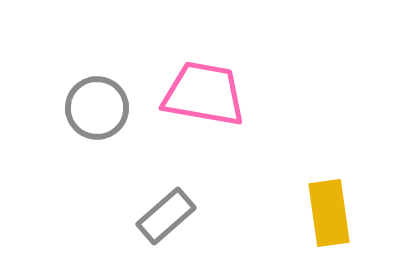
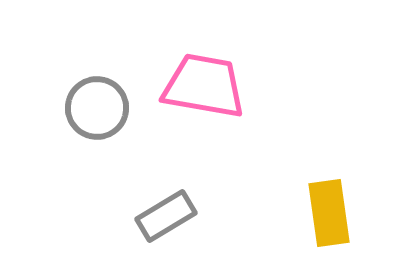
pink trapezoid: moved 8 px up
gray rectangle: rotated 10 degrees clockwise
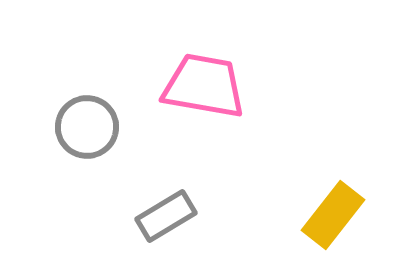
gray circle: moved 10 px left, 19 px down
yellow rectangle: moved 4 px right, 2 px down; rotated 46 degrees clockwise
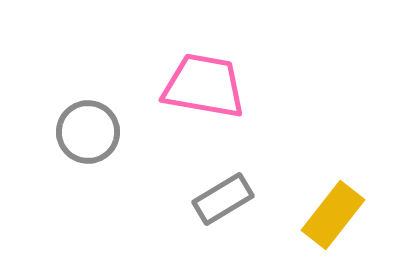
gray circle: moved 1 px right, 5 px down
gray rectangle: moved 57 px right, 17 px up
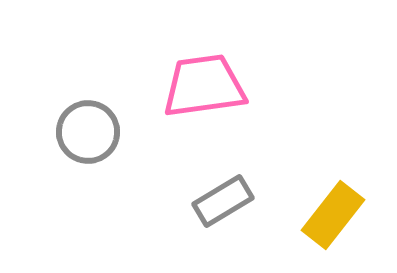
pink trapezoid: rotated 18 degrees counterclockwise
gray rectangle: moved 2 px down
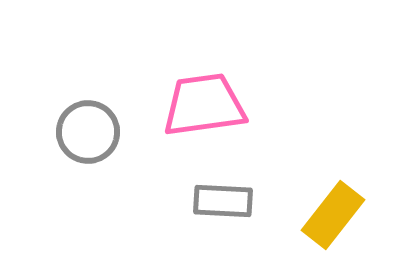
pink trapezoid: moved 19 px down
gray rectangle: rotated 34 degrees clockwise
